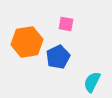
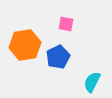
orange hexagon: moved 2 px left, 3 px down
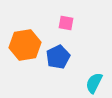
pink square: moved 1 px up
cyan semicircle: moved 2 px right, 1 px down
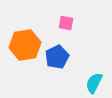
blue pentagon: moved 1 px left
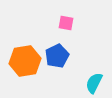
orange hexagon: moved 16 px down
blue pentagon: moved 1 px up
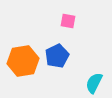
pink square: moved 2 px right, 2 px up
orange hexagon: moved 2 px left
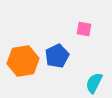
pink square: moved 16 px right, 8 px down
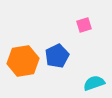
pink square: moved 4 px up; rotated 28 degrees counterclockwise
cyan semicircle: rotated 45 degrees clockwise
